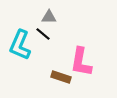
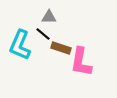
brown rectangle: moved 29 px up
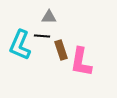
black line: moved 1 px left, 2 px down; rotated 35 degrees counterclockwise
brown rectangle: moved 2 px down; rotated 54 degrees clockwise
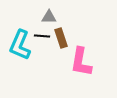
brown rectangle: moved 12 px up
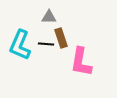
black line: moved 4 px right, 8 px down
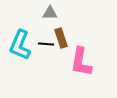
gray triangle: moved 1 px right, 4 px up
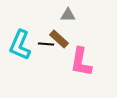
gray triangle: moved 18 px right, 2 px down
brown rectangle: moved 2 px left, 1 px down; rotated 30 degrees counterclockwise
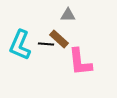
pink L-shape: moved 1 px left; rotated 16 degrees counterclockwise
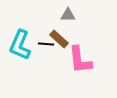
pink L-shape: moved 2 px up
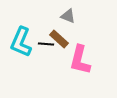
gray triangle: moved 1 px down; rotated 21 degrees clockwise
cyan L-shape: moved 1 px right, 3 px up
pink L-shape: rotated 20 degrees clockwise
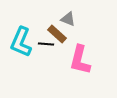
gray triangle: moved 3 px down
brown rectangle: moved 2 px left, 5 px up
